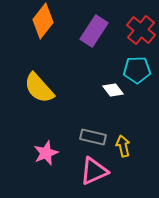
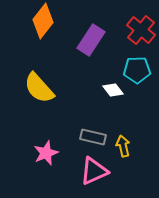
purple rectangle: moved 3 px left, 9 px down
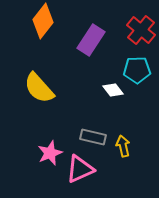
pink star: moved 4 px right
pink triangle: moved 14 px left, 2 px up
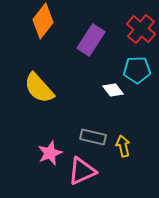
red cross: moved 1 px up
pink triangle: moved 2 px right, 2 px down
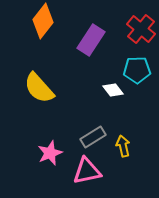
gray rectangle: rotated 45 degrees counterclockwise
pink triangle: moved 5 px right; rotated 12 degrees clockwise
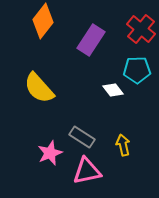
gray rectangle: moved 11 px left; rotated 65 degrees clockwise
yellow arrow: moved 1 px up
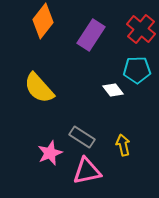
purple rectangle: moved 5 px up
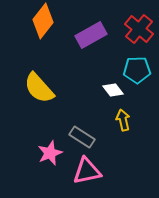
red cross: moved 2 px left
purple rectangle: rotated 28 degrees clockwise
yellow arrow: moved 25 px up
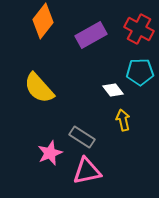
red cross: rotated 12 degrees counterclockwise
cyan pentagon: moved 3 px right, 2 px down
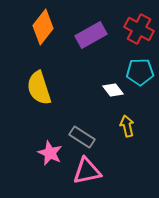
orange diamond: moved 6 px down
yellow semicircle: rotated 24 degrees clockwise
yellow arrow: moved 4 px right, 6 px down
pink star: rotated 25 degrees counterclockwise
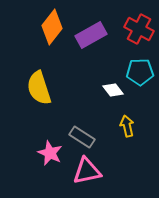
orange diamond: moved 9 px right
